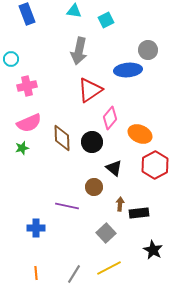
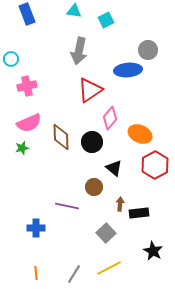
brown diamond: moved 1 px left, 1 px up
black star: moved 1 px down
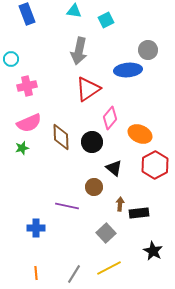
red triangle: moved 2 px left, 1 px up
